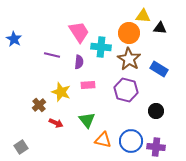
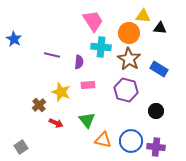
pink trapezoid: moved 14 px right, 11 px up
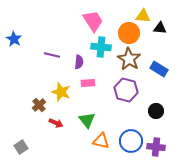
pink rectangle: moved 2 px up
orange triangle: moved 2 px left, 1 px down
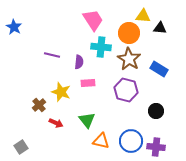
pink trapezoid: moved 1 px up
blue star: moved 12 px up
